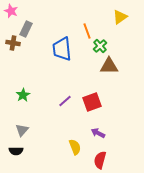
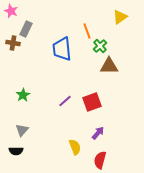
purple arrow: rotated 104 degrees clockwise
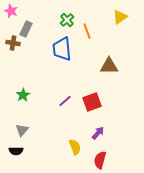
green cross: moved 33 px left, 26 px up
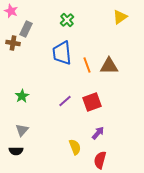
orange line: moved 34 px down
blue trapezoid: moved 4 px down
green star: moved 1 px left, 1 px down
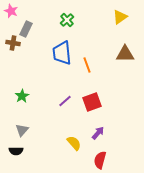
brown triangle: moved 16 px right, 12 px up
yellow semicircle: moved 1 px left, 4 px up; rotated 21 degrees counterclockwise
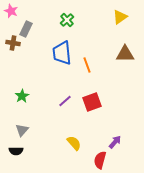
purple arrow: moved 17 px right, 9 px down
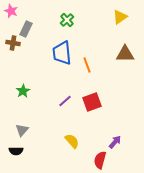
green star: moved 1 px right, 5 px up
yellow semicircle: moved 2 px left, 2 px up
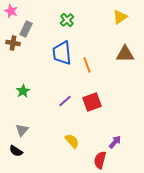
black semicircle: rotated 32 degrees clockwise
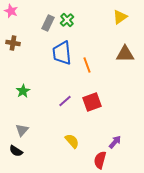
gray rectangle: moved 22 px right, 6 px up
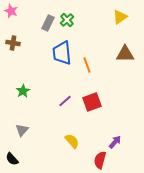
black semicircle: moved 4 px left, 8 px down; rotated 16 degrees clockwise
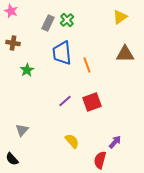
green star: moved 4 px right, 21 px up
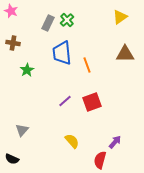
black semicircle: rotated 24 degrees counterclockwise
